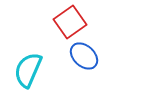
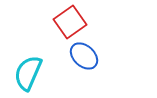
cyan semicircle: moved 3 px down
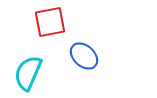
red square: moved 20 px left; rotated 24 degrees clockwise
